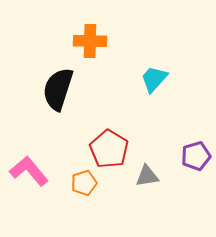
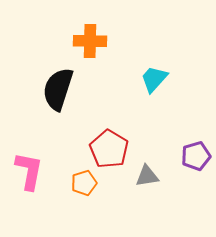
pink L-shape: rotated 51 degrees clockwise
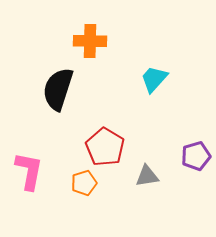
red pentagon: moved 4 px left, 2 px up
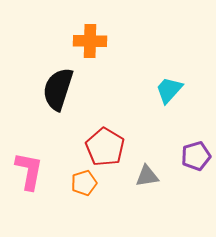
cyan trapezoid: moved 15 px right, 11 px down
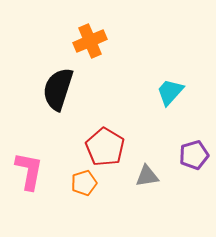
orange cross: rotated 24 degrees counterclockwise
cyan trapezoid: moved 1 px right, 2 px down
purple pentagon: moved 2 px left, 1 px up
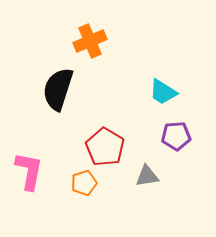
cyan trapezoid: moved 7 px left; rotated 100 degrees counterclockwise
purple pentagon: moved 18 px left, 19 px up; rotated 12 degrees clockwise
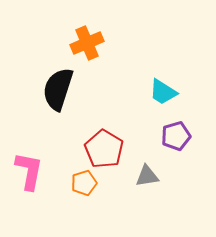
orange cross: moved 3 px left, 2 px down
purple pentagon: rotated 12 degrees counterclockwise
red pentagon: moved 1 px left, 2 px down
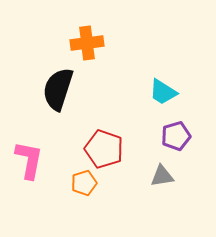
orange cross: rotated 16 degrees clockwise
red pentagon: rotated 12 degrees counterclockwise
pink L-shape: moved 11 px up
gray triangle: moved 15 px right
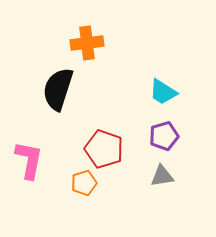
purple pentagon: moved 12 px left
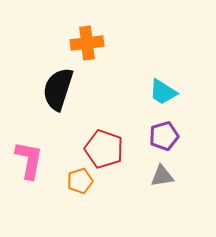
orange pentagon: moved 4 px left, 2 px up
